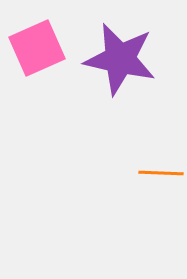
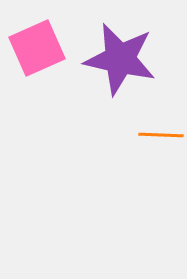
orange line: moved 38 px up
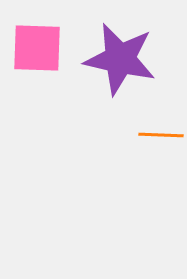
pink square: rotated 26 degrees clockwise
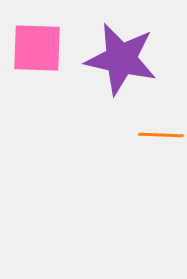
purple star: moved 1 px right
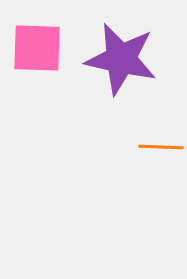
orange line: moved 12 px down
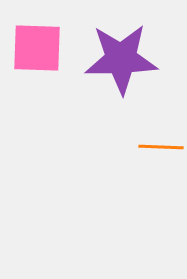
purple star: rotated 14 degrees counterclockwise
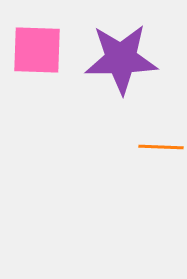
pink square: moved 2 px down
